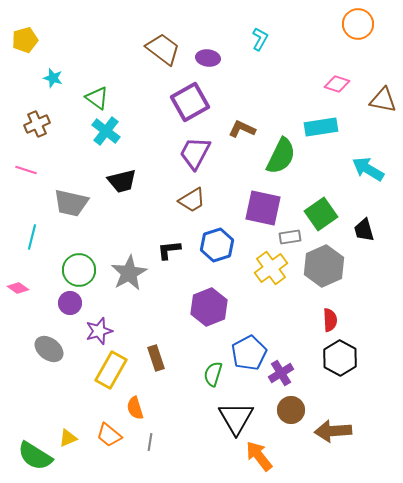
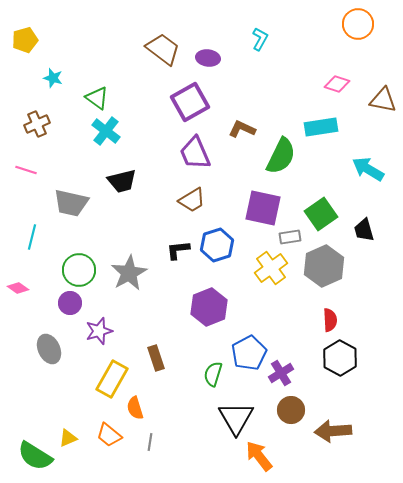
purple trapezoid at (195, 153): rotated 51 degrees counterclockwise
black L-shape at (169, 250): moved 9 px right
gray ellipse at (49, 349): rotated 28 degrees clockwise
yellow rectangle at (111, 370): moved 1 px right, 9 px down
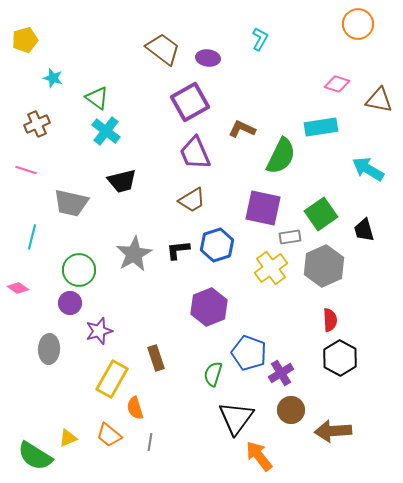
brown triangle at (383, 100): moved 4 px left
gray star at (129, 273): moved 5 px right, 19 px up
gray ellipse at (49, 349): rotated 28 degrees clockwise
blue pentagon at (249, 353): rotated 24 degrees counterclockwise
black triangle at (236, 418): rotated 6 degrees clockwise
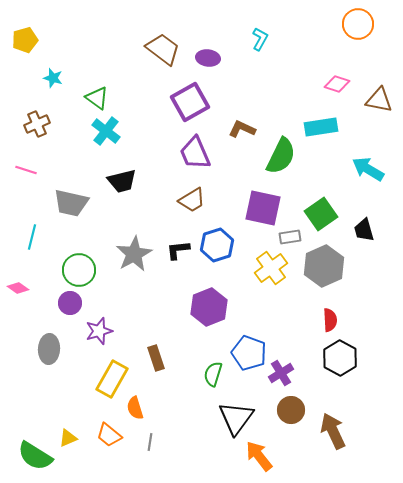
brown arrow at (333, 431): rotated 69 degrees clockwise
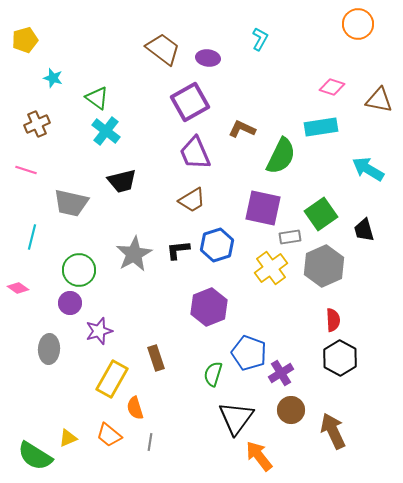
pink diamond at (337, 84): moved 5 px left, 3 px down
red semicircle at (330, 320): moved 3 px right
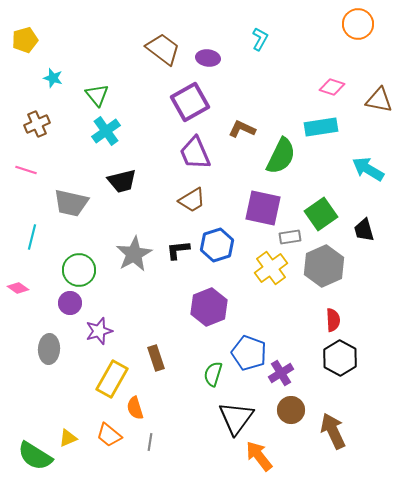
green triangle at (97, 98): moved 3 px up; rotated 15 degrees clockwise
cyan cross at (106, 131): rotated 16 degrees clockwise
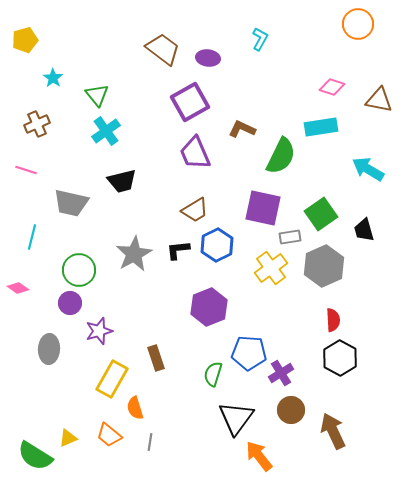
cyan star at (53, 78): rotated 18 degrees clockwise
brown trapezoid at (192, 200): moved 3 px right, 10 px down
blue hexagon at (217, 245): rotated 8 degrees counterclockwise
blue pentagon at (249, 353): rotated 16 degrees counterclockwise
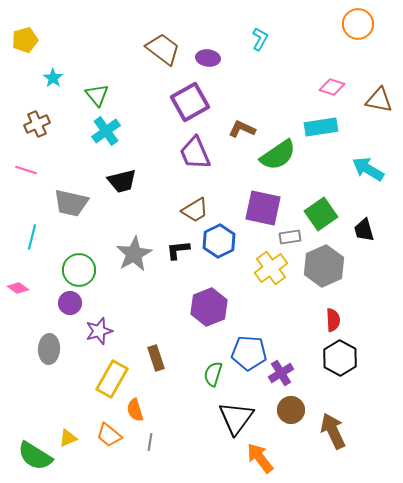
green semicircle at (281, 156): moved 3 px left, 1 px up; rotated 30 degrees clockwise
blue hexagon at (217, 245): moved 2 px right, 4 px up
orange semicircle at (135, 408): moved 2 px down
orange arrow at (259, 456): moved 1 px right, 2 px down
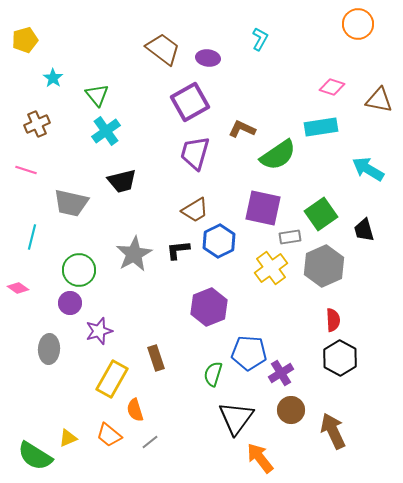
purple trapezoid at (195, 153): rotated 39 degrees clockwise
gray line at (150, 442): rotated 42 degrees clockwise
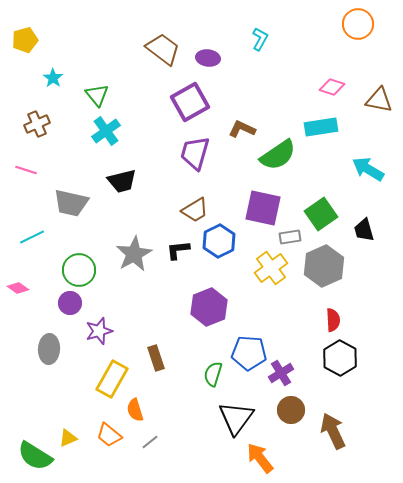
cyan line at (32, 237): rotated 50 degrees clockwise
